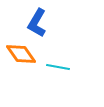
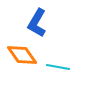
orange diamond: moved 1 px right, 1 px down
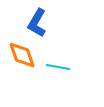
orange diamond: rotated 16 degrees clockwise
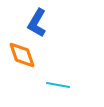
cyan line: moved 18 px down
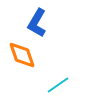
cyan line: rotated 45 degrees counterclockwise
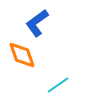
blue L-shape: rotated 24 degrees clockwise
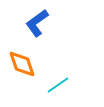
orange diamond: moved 9 px down
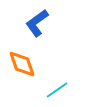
cyan line: moved 1 px left, 5 px down
